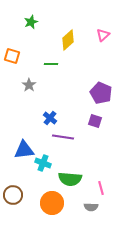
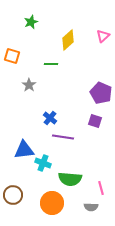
pink triangle: moved 1 px down
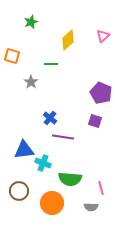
gray star: moved 2 px right, 3 px up
brown circle: moved 6 px right, 4 px up
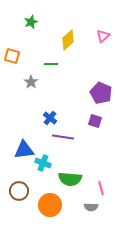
orange circle: moved 2 px left, 2 px down
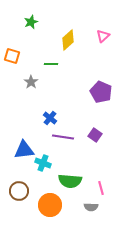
purple pentagon: moved 1 px up
purple square: moved 14 px down; rotated 16 degrees clockwise
green semicircle: moved 2 px down
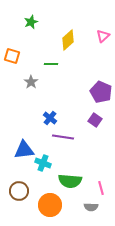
purple square: moved 15 px up
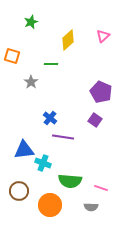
pink line: rotated 56 degrees counterclockwise
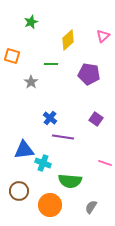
purple pentagon: moved 12 px left, 18 px up; rotated 15 degrees counterclockwise
purple square: moved 1 px right, 1 px up
pink line: moved 4 px right, 25 px up
gray semicircle: rotated 120 degrees clockwise
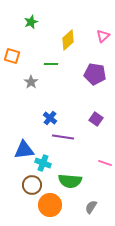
purple pentagon: moved 6 px right
brown circle: moved 13 px right, 6 px up
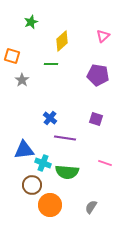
yellow diamond: moved 6 px left, 1 px down
purple pentagon: moved 3 px right, 1 px down
gray star: moved 9 px left, 2 px up
purple square: rotated 16 degrees counterclockwise
purple line: moved 2 px right, 1 px down
green semicircle: moved 3 px left, 9 px up
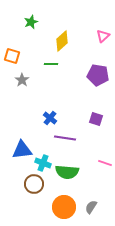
blue triangle: moved 2 px left
brown circle: moved 2 px right, 1 px up
orange circle: moved 14 px right, 2 px down
